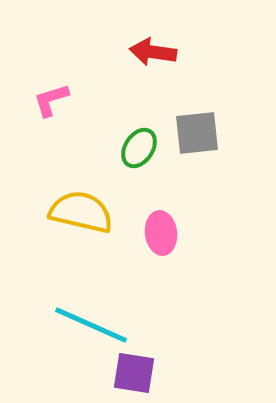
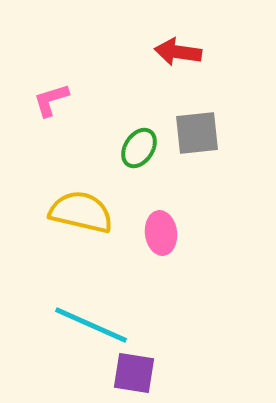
red arrow: moved 25 px right
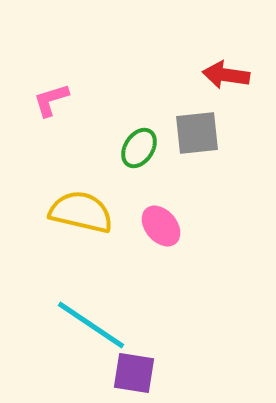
red arrow: moved 48 px right, 23 px down
pink ellipse: moved 7 px up; rotated 33 degrees counterclockwise
cyan line: rotated 10 degrees clockwise
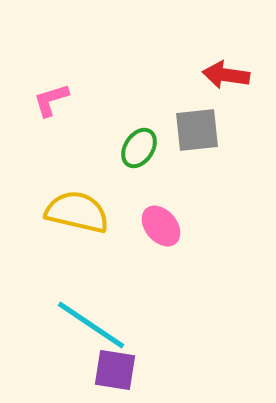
gray square: moved 3 px up
yellow semicircle: moved 4 px left
purple square: moved 19 px left, 3 px up
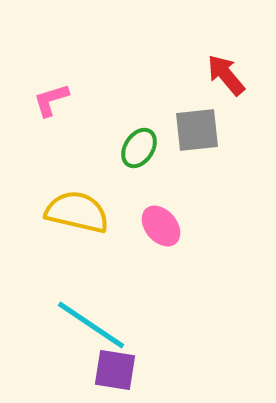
red arrow: rotated 42 degrees clockwise
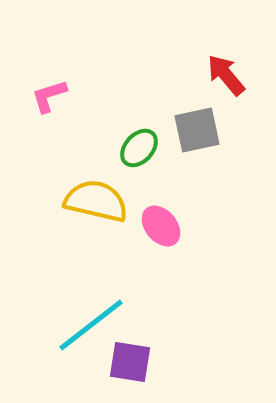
pink L-shape: moved 2 px left, 4 px up
gray square: rotated 6 degrees counterclockwise
green ellipse: rotated 9 degrees clockwise
yellow semicircle: moved 19 px right, 11 px up
cyan line: rotated 72 degrees counterclockwise
purple square: moved 15 px right, 8 px up
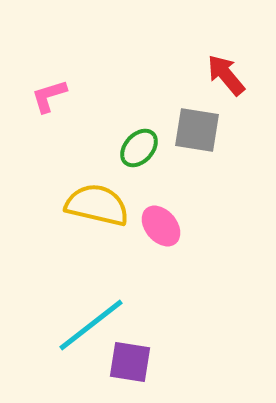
gray square: rotated 21 degrees clockwise
yellow semicircle: moved 1 px right, 4 px down
